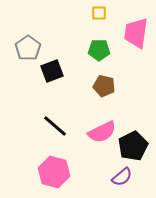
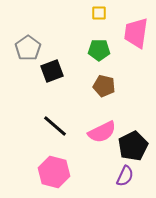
purple semicircle: moved 3 px right, 1 px up; rotated 25 degrees counterclockwise
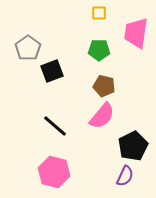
pink semicircle: moved 16 px up; rotated 24 degrees counterclockwise
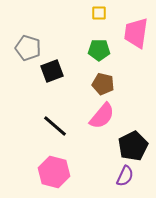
gray pentagon: rotated 20 degrees counterclockwise
brown pentagon: moved 1 px left, 2 px up
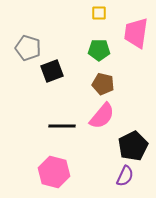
black line: moved 7 px right; rotated 40 degrees counterclockwise
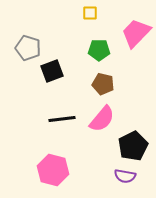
yellow square: moved 9 px left
pink trapezoid: rotated 36 degrees clockwise
pink semicircle: moved 3 px down
black line: moved 7 px up; rotated 8 degrees counterclockwise
pink hexagon: moved 1 px left, 2 px up
purple semicircle: rotated 75 degrees clockwise
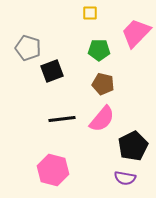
purple semicircle: moved 2 px down
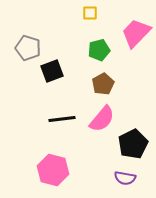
green pentagon: rotated 15 degrees counterclockwise
brown pentagon: rotated 30 degrees clockwise
black pentagon: moved 2 px up
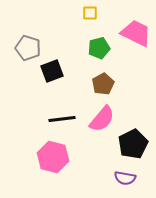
pink trapezoid: rotated 72 degrees clockwise
green pentagon: moved 2 px up
pink hexagon: moved 13 px up
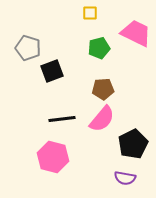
brown pentagon: moved 5 px down; rotated 25 degrees clockwise
